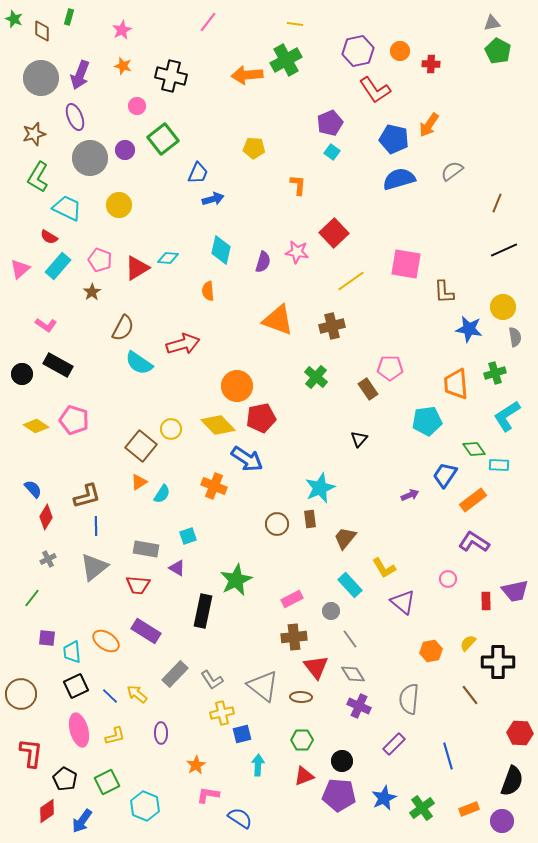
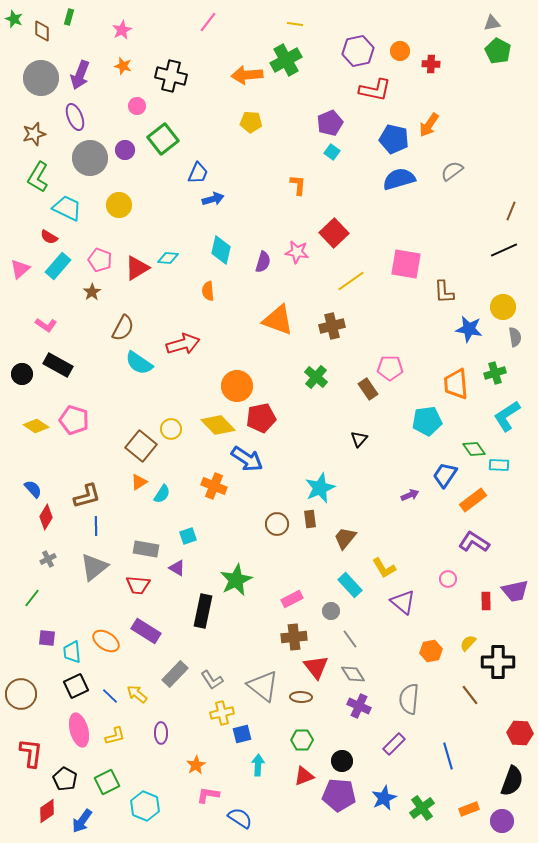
red L-shape at (375, 90): rotated 44 degrees counterclockwise
yellow pentagon at (254, 148): moved 3 px left, 26 px up
brown line at (497, 203): moved 14 px right, 8 px down
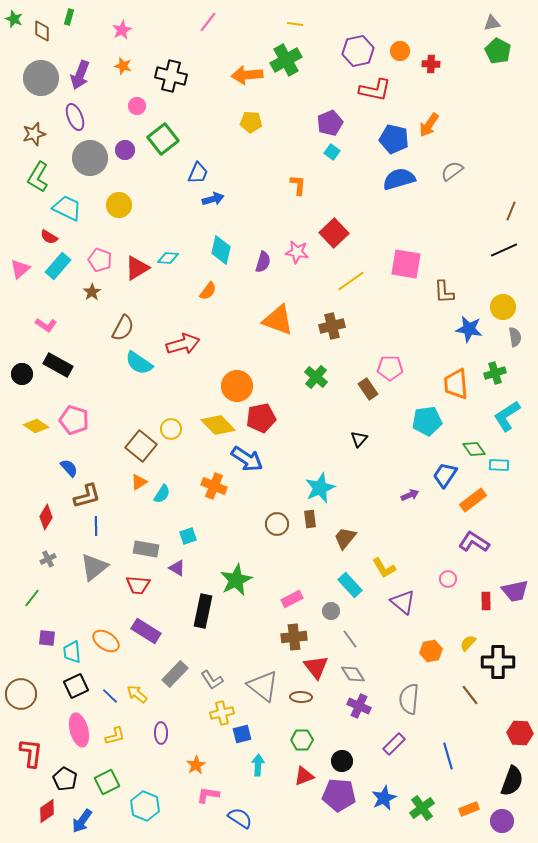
orange semicircle at (208, 291): rotated 138 degrees counterclockwise
blue semicircle at (33, 489): moved 36 px right, 21 px up
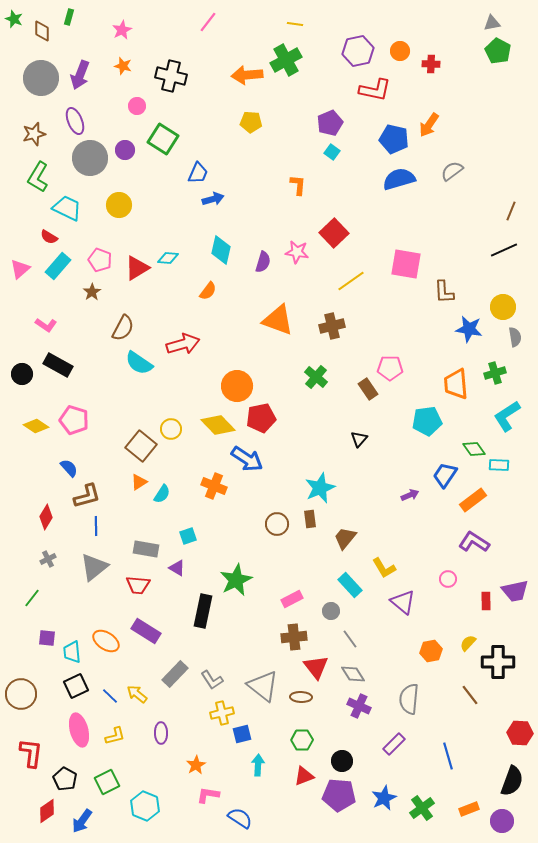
purple ellipse at (75, 117): moved 4 px down
green square at (163, 139): rotated 20 degrees counterclockwise
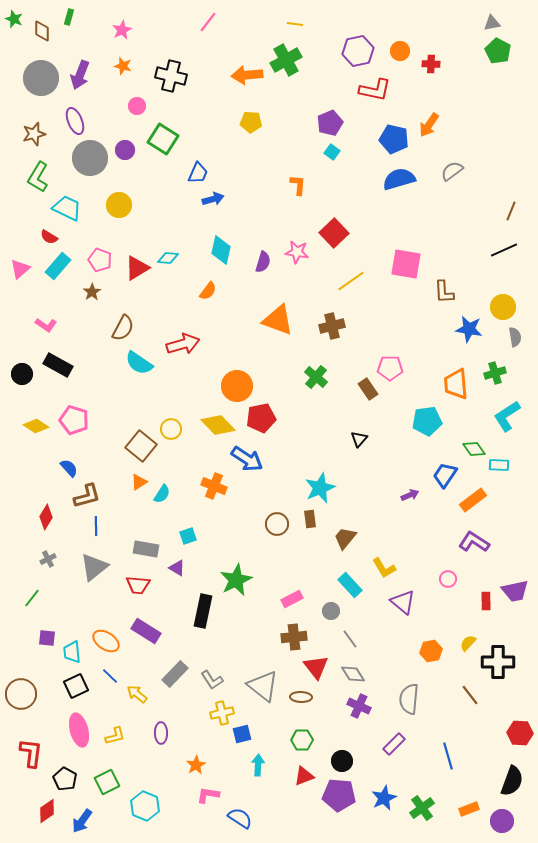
blue line at (110, 696): moved 20 px up
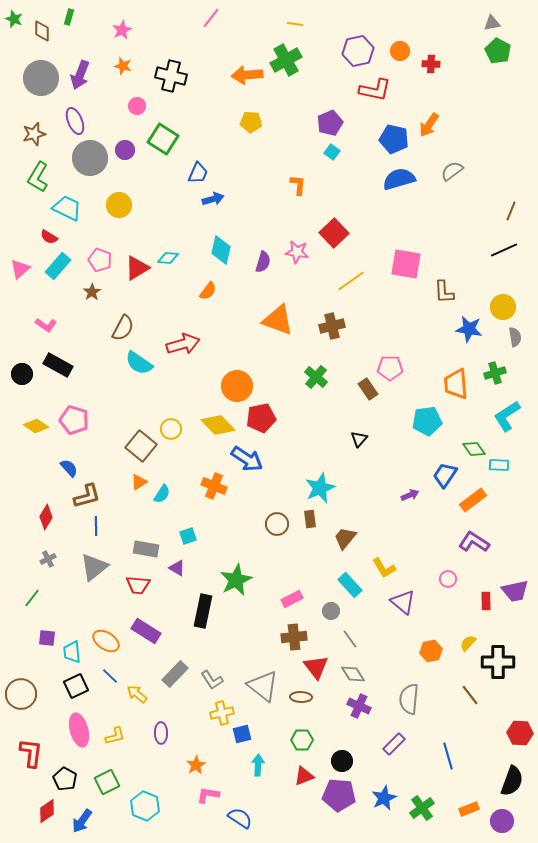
pink line at (208, 22): moved 3 px right, 4 px up
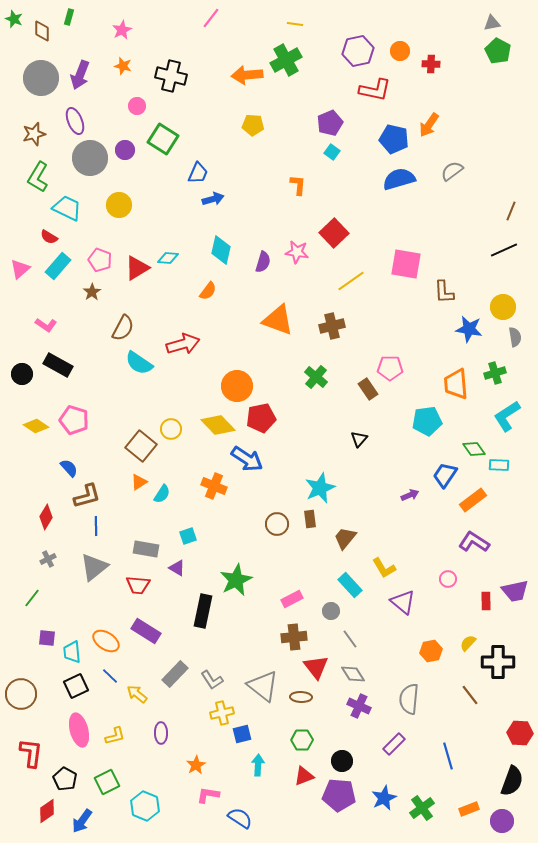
yellow pentagon at (251, 122): moved 2 px right, 3 px down
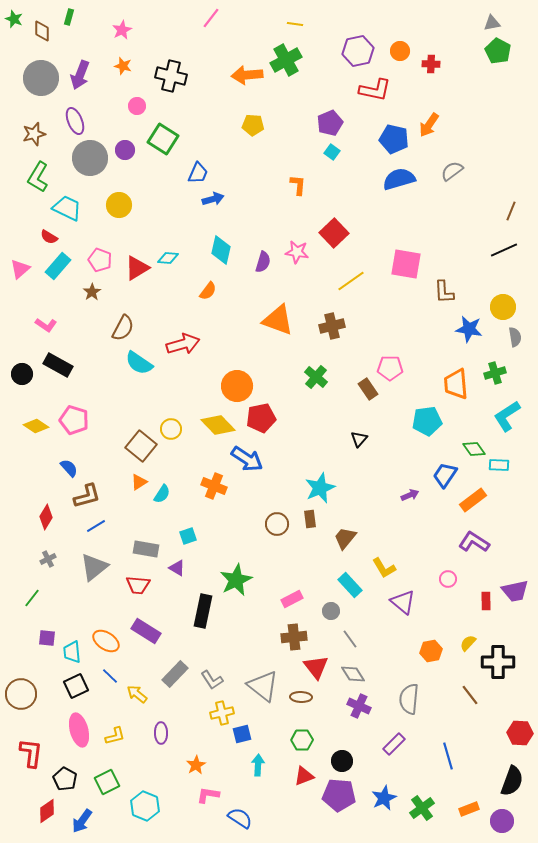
blue line at (96, 526): rotated 60 degrees clockwise
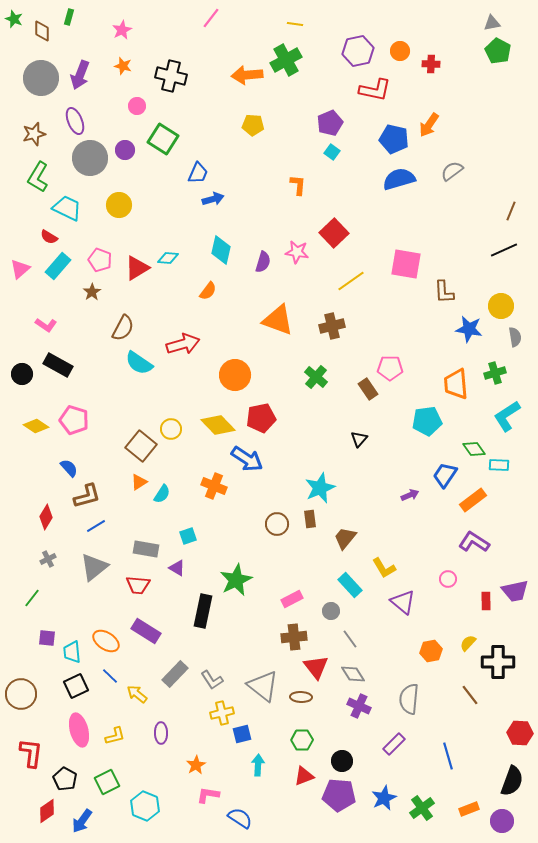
yellow circle at (503, 307): moved 2 px left, 1 px up
orange circle at (237, 386): moved 2 px left, 11 px up
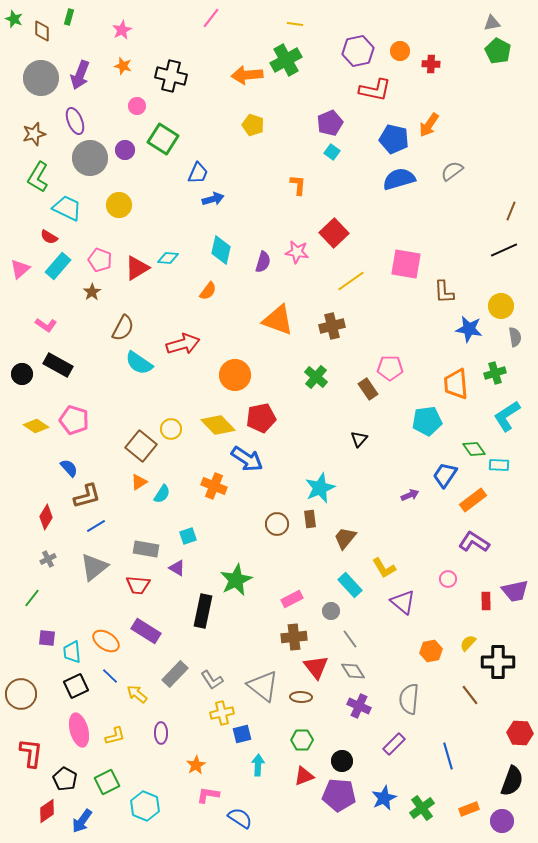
yellow pentagon at (253, 125): rotated 15 degrees clockwise
gray diamond at (353, 674): moved 3 px up
